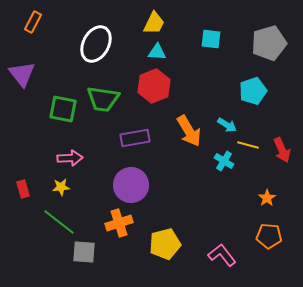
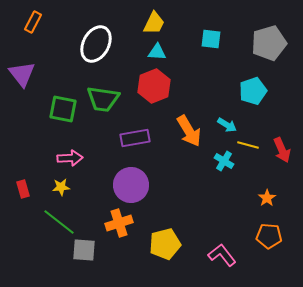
gray square: moved 2 px up
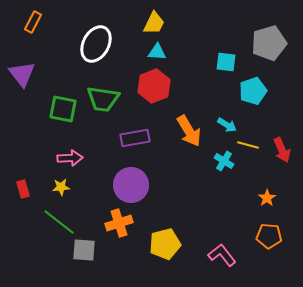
cyan square: moved 15 px right, 23 px down
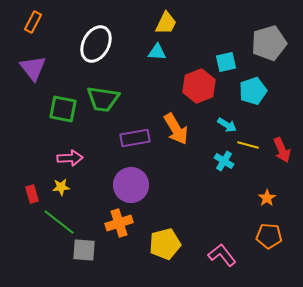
yellow trapezoid: moved 12 px right
cyan square: rotated 20 degrees counterclockwise
purple triangle: moved 11 px right, 6 px up
red hexagon: moved 45 px right
orange arrow: moved 13 px left, 2 px up
red rectangle: moved 9 px right, 5 px down
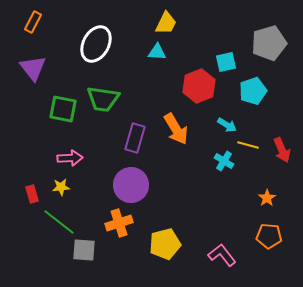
purple rectangle: rotated 64 degrees counterclockwise
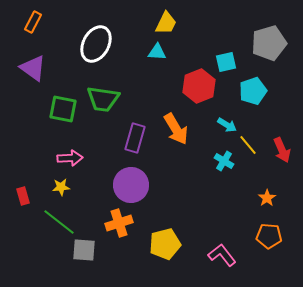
purple triangle: rotated 16 degrees counterclockwise
yellow line: rotated 35 degrees clockwise
red rectangle: moved 9 px left, 2 px down
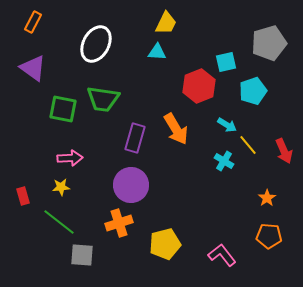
red arrow: moved 2 px right, 1 px down
gray square: moved 2 px left, 5 px down
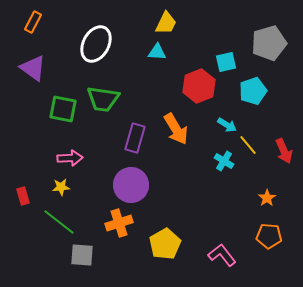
yellow pentagon: rotated 16 degrees counterclockwise
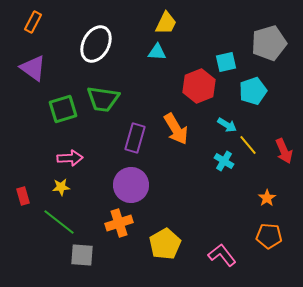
green square: rotated 28 degrees counterclockwise
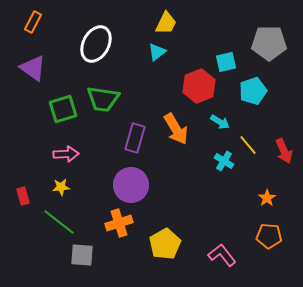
gray pentagon: rotated 16 degrees clockwise
cyan triangle: rotated 42 degrees counterclockwise
cyan arrow: moved 7 px left, 3 px up
pink arrow: moved 4 px left, 4 px up
